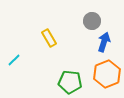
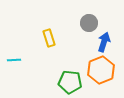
gray circle: moved 3 px left, 2 px down
yellow rectangle: rotated 12 degrees clockwise
cyan line: rotated 40 degrees clockwise
orange hexagon: moved 6 px left, 4 px up
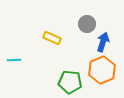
gray circle: moved 2 px left, 1 px down
yellow rectangle: moved 3 px right; rotated 48 degrees counterclockwise
blue arrow: moved 1 px left
orange hexagon: moved 1 px right
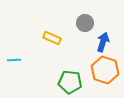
gray circle: moved 2 px left, 1 px up
orange hexagon: moved 3 px right; rotated 20 degrees counterclockwise
